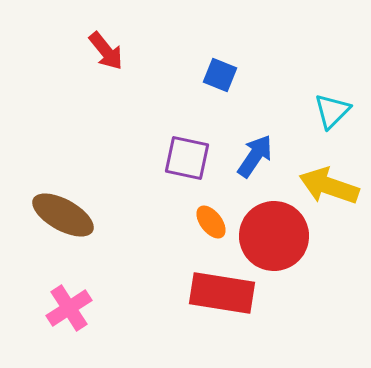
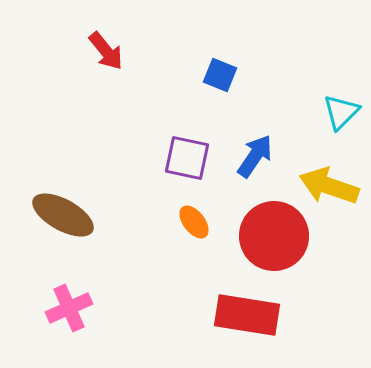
cyan triangle: moved 9 px right, 1 px down
orange ellipse: moved 17 px left
red rectangle: moved 25 px right, 22 px down
pink cross: rotated 9 degrees clockwise
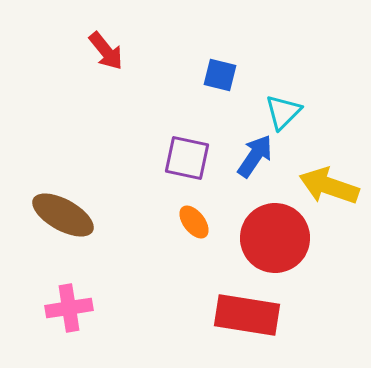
blue square: rotated 8 degrees counterclockwise
cyan triangle: moved 58 px left
red circle: moved 1 px right, 2 px down
pink cross: rotated 15 degrees clockwise
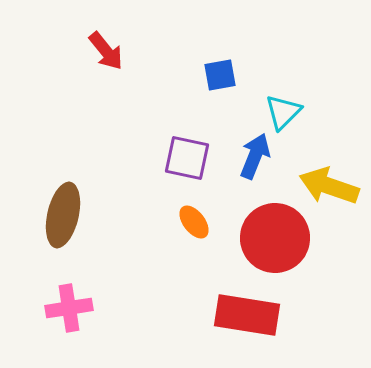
blue square: rotated 24 degrees counterclockwise
blue arrow: rotated 12 degrees counterclockwise
brown ellipse: rotated 74 degrees clockwise
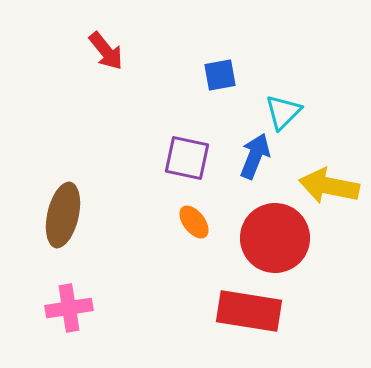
yellow arrow: rotated 8 degrees counterclockwise
red rectangle: moved 2 px right, 4 px up
